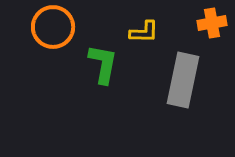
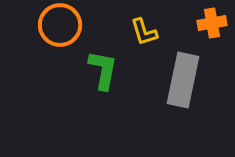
orange circle: moved 7 px right, 2 px up
yellow L-shape: rotated 72 degrees clockwise
green L-shape: moved 6 px down
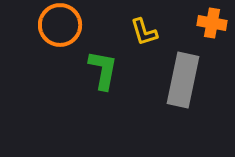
orange cross: rotated 20 degrees clockwise
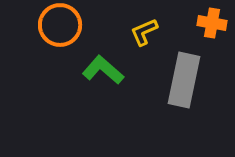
yellow L-shape: rotated 84 degrees clockwise
green L-shape: rotated 60 degrees counterclockwise
gray rectangle: moved 1 px right
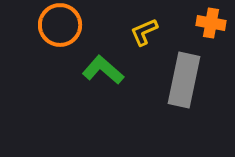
orange cross: moved 1 px left
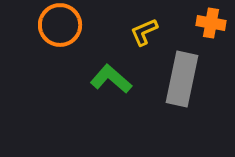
green L-shape: moved 8 px right, 9 px down
gray rectangle: moved 2 px left, 1 px up
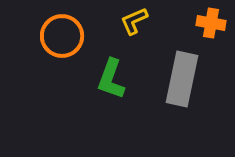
orange circle: moved 2 px right, 11 px down
yellow L-shape: moved 10 px left, 11 px up
green L-shape: rotated 111 degrees counterclockwise
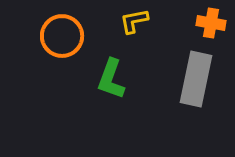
yellow L-shape: rotated 12 degrees clockwise
gray rectangle: moved 14 px right
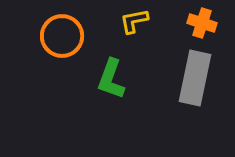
orange cross: moved 9 px left; rotated 8 degrees clockwise
gray rectangle: moved 1 px left, 1 px up
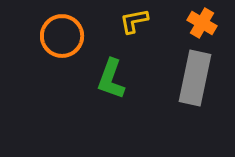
orange cross: rotated 12 degrees clockwise
